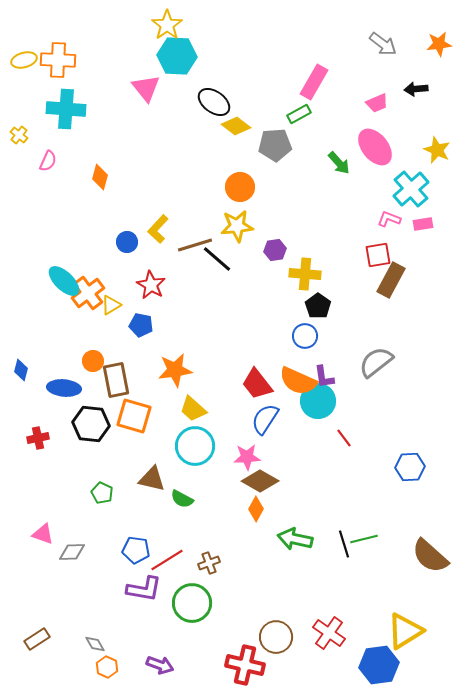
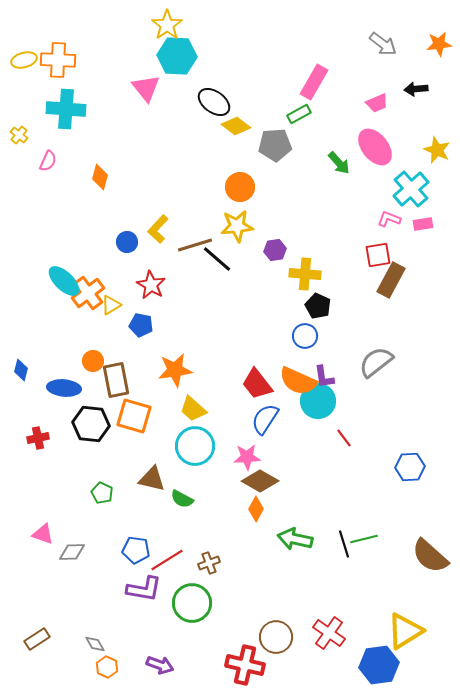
black pentagon at (318, 306): rotated 10 degrees counterclockwise
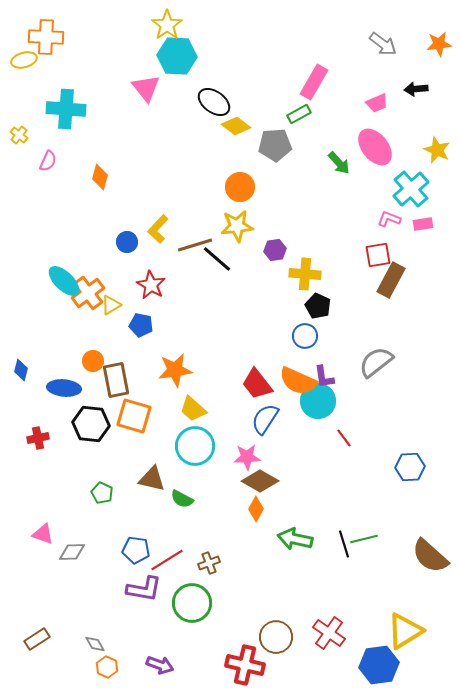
orange cross at (58, 60): moved 12 px left, 23 px up
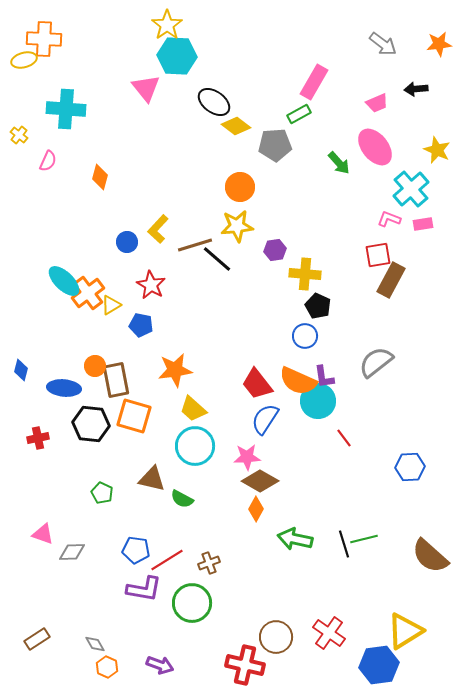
orange cross at (46, 37): moved 2 px left, 2 px down
orange circle at (93, 361): moved 2 px right, 5 px down
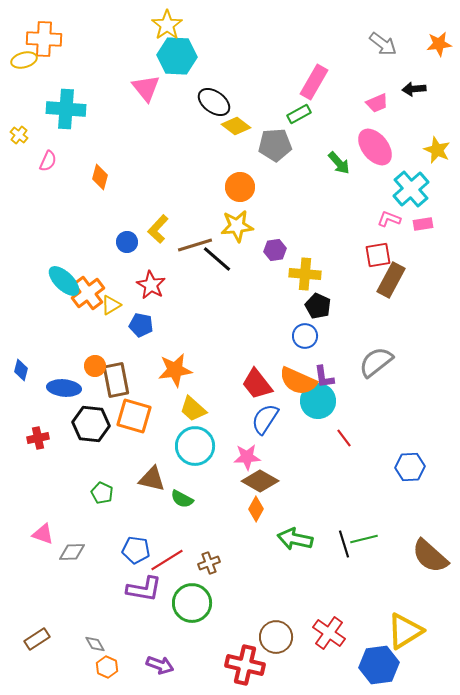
black arrow at (416, 89): moved 2 px left
